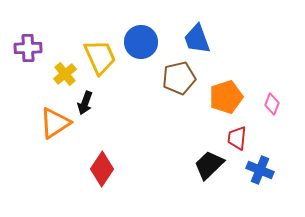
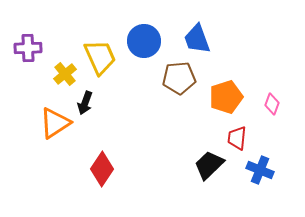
blue circle: moved 3 px right, 1 px up
brown pentagon: rotated 8 degrees clockwise
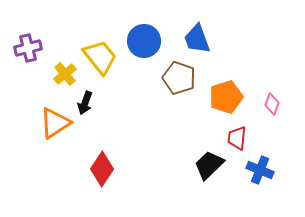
purple cross: rotated 12 degrees counterclockwise
yellow trapezoid: rotated 15 degrees counterclockwise
brown pentagon: rotated 24 degrees clockwise
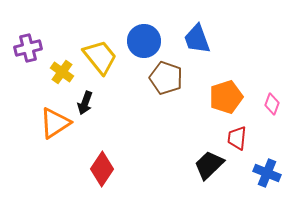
yellow cross: moved 3 px left, 2 px up; rotated 15 degrees counterclockwise
brown pentagon: moved 13 px left
blue cross: moved 7 px right, 3 px down
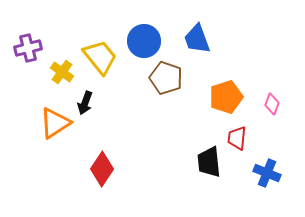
black trapezoid: moved 3 px up; rotated 52 degrees counterclockwise
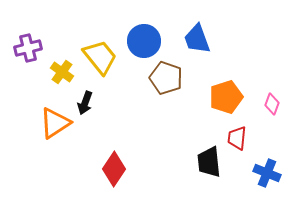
red diamond: moved 12 px right
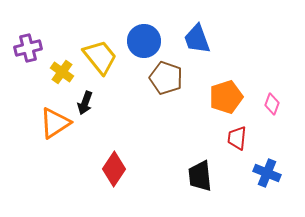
black trapezoid: moved 9 px left, 14 px down
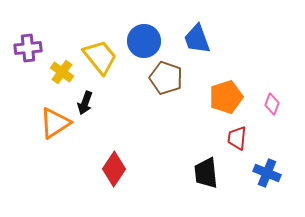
purple cross: rotated 8 degrees clockwise
black trapezoid: moved 6 px right, 3 px up
